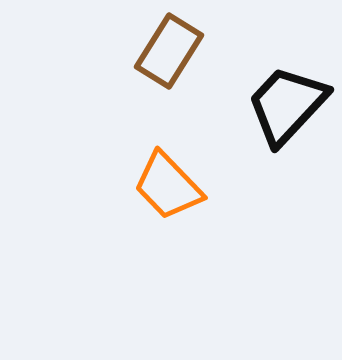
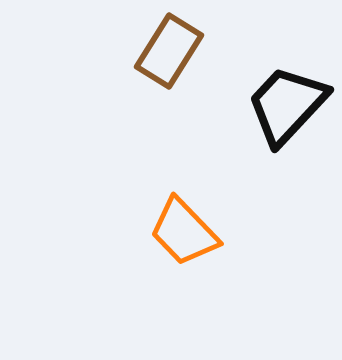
orange trapezoid: moved 16 px right, 46 px down
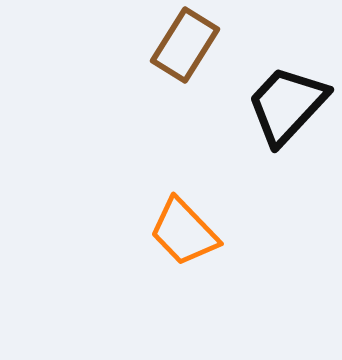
brown rectangle: moved 16 px right, 6 px up
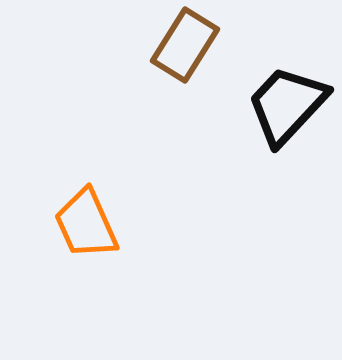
orange trapezoid: moved 98 px left, 8 px up; rotated 20 degrees clockwise
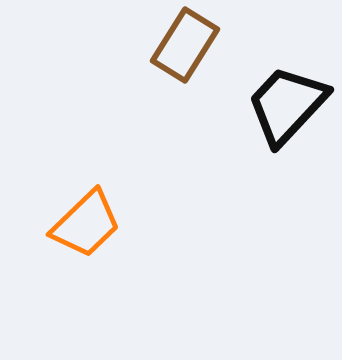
orange trapezoid: rotated 110 degrees counterclockwise
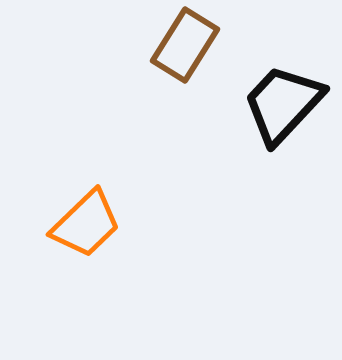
black trapezoid: moved 4 px left, 1 px up
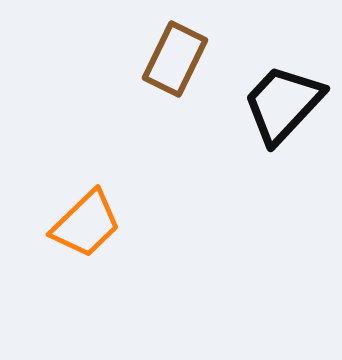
brown rectangle: moved 10 px left, 14 px down; rotated 6 degrees counterclockwise
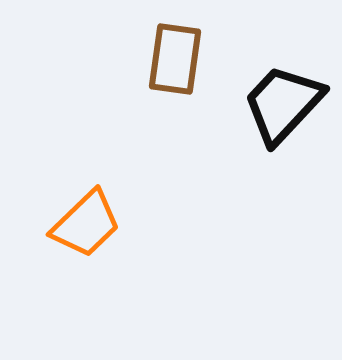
brown rectangle: rotated 18 degrees counterclockwise
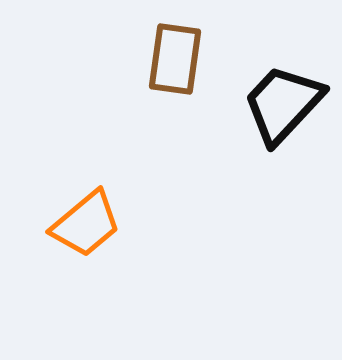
orange trapezoid: rotated 4 degrees clockwise
